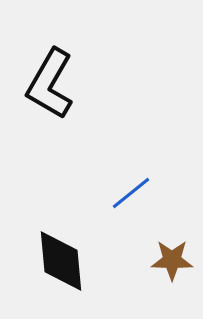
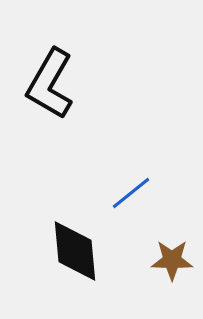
black diamond: moved 14 px right, 10 px up
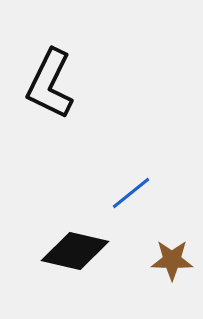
black L-shape: rotated 4 degrees counterclockwise
black diamond: rotated 72 degrees counterclockwise
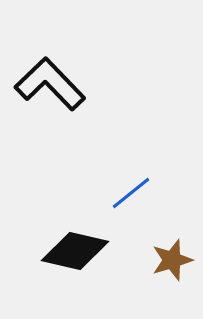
black L-shape: rotated 110 degrees clockwise
brown star: rotated 18 degrees counterclockwise
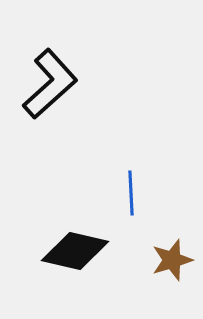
black L-shape: rotated 92 degrees clockwise
blue line: rotated 54 degrees counterclockwise
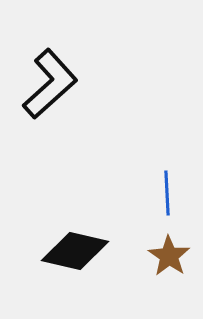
blue line: moved 36 px right
brown star: moved 3 px left, 4 px up; rotated 21 degrees counterclockwise
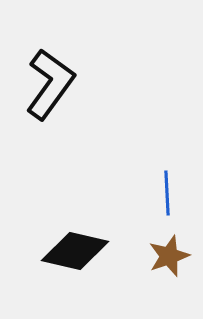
black L-shape: rotated 12 degrees counterclockwise
brown star: rotated 18 degrees clockwise
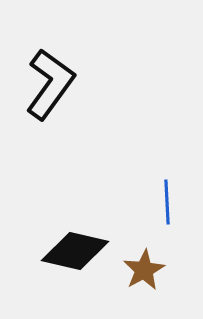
blue line: moved 9 px down
brown star: moved 25 px left, 14 px down; rotated 9 degrees counterclockwise
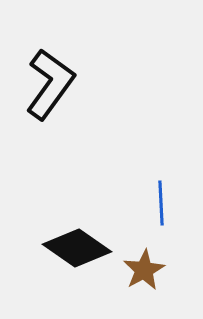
blue line: moved 6 px left, 1 px down
black diamond: moved 2 px right, 3 px up; rotated 22 degrees clockwise
